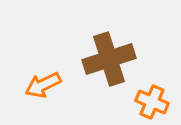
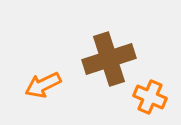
orange cross: moved 2 px left, 5 px up
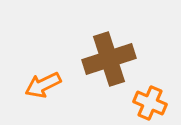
orange cross: moved 6 px down
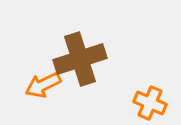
brown cross: moved 29 px left
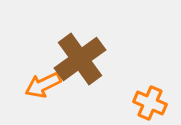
brown cross: rotated 18 degrees counterclockwise
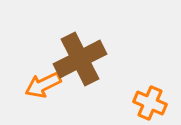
brown cross: rotated 9 degrees clockwise
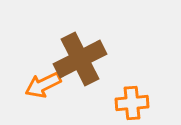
orange cross: moved 18 px left; rotated 28 degrees counterclockwise
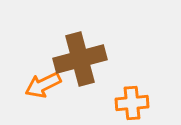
brown cross: rotated 12 degrees clockwise
